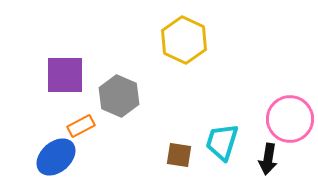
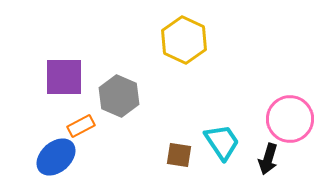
purple square: moved 1 px left, 2 px down
cyan trapezoid: rotated 129 degrees clockwise
black arrow: rotated 8 degrees clockwise
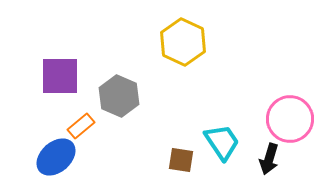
yellow hexagon: moved 1 px left, 2 px down
purple square: moved 4 px left, 1 px up
orange rectangle: rotated 12 degrees counterclockwise
brown square: moved 2 px right, 5 px down
black arrow: moved 1 px right
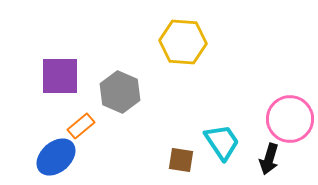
yellow hexagon: rotated 21 degrees counterclockwise
gray hexagon: moved 1 px right, 4 px up
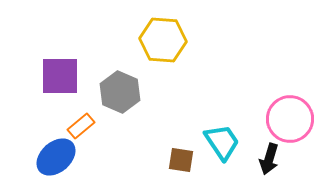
yellow hexagon: moved 20 px left, 2 px up
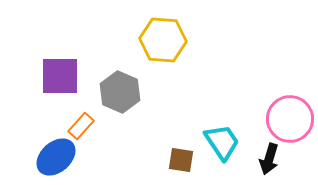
orange rectangle: rotated 8 degrees counterclockwise
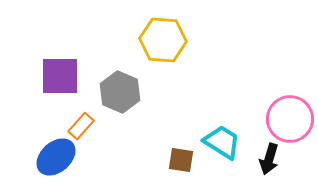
cyan trapezoid: rotated 24 degrees counterclockwise
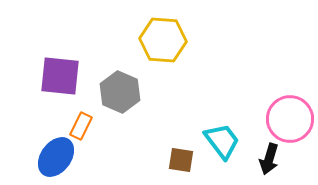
purple square: rotated 6 degrees clockwise
orange rectangle: rotated 16 degrees counterclockwise
cyan trapezoid: moved 1 px up; rotated 21 degrees clockwise
blue ellipse: rotated 12 degrees counterclockwise
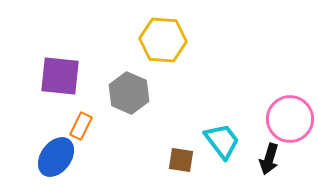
gray hexagon: moved 9 px right, 1 px down
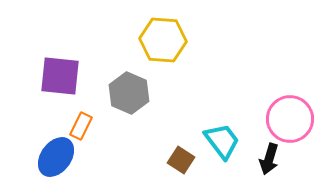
brown square: rotated 24 degrees clockwise
